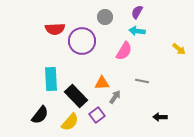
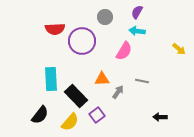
orange triangle: moved 4 px up
gray arrow: moved 3 px right, 5 px up
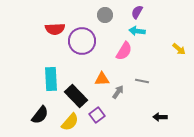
gray circle: moved 2 px up
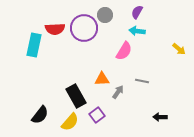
purple circle: moved 2 px right, 13 px up
cyan rectangle: moved 17 px left, 34 px up; rotated 15 degrees clockwise
black rectangle: rotated 15 degrees clockwise
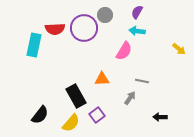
gray arrow: moved 12 px right, 6 px down
yellow semicircle: moved 1 px right, 1 px down
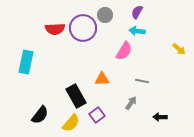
purple circle: moved 1 px left
cyan rectangle: moved 8 px left, 17 px down
gray arrow: moved 1 px right, 5 px down
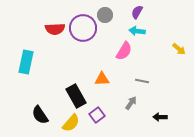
black semicircle: rotated 108 degrees clockwise
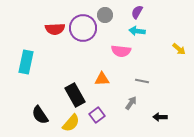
pink semicircle: moved 3 px left; rotated 66 degrees clockwise
black rectangle: moved 1 px left, 1 px up
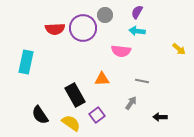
yellow semicircle: rotated 96 degrees counterclockwise
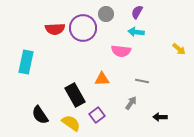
gray circle: moved 1 px right, 1 px up
cyan arrow: moved 1 px left, 1 px down
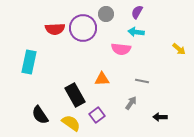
pink semicircle: moved 2 px up
cyan rectangle: moved 3 px right
